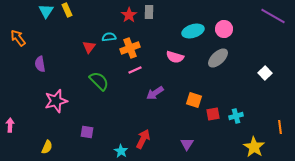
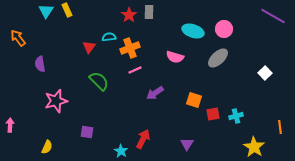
cyan ellipse: rotated 35 degrees clockwise
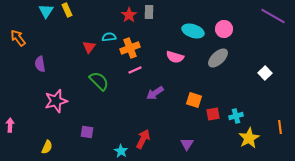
yellow star: moved 5 px left, 9 px up; rotated 10 degrees clockwise
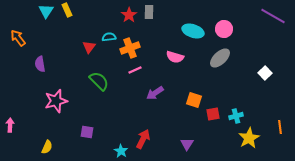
gray ellipse: moved 2 px right
